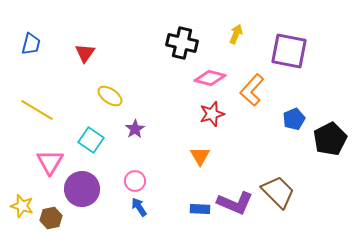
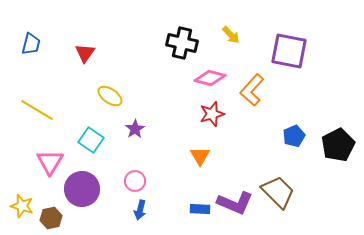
yellow arrow: moved 5 px left, 1 px down; rotated 114 degrees clockwise
blue pentagon: moved 17 px down
black pentagon: moved 8 px right, 6 px down
blue arrow: moved 1 px right, 3 px down; rotated 132 degrees counterclockwise
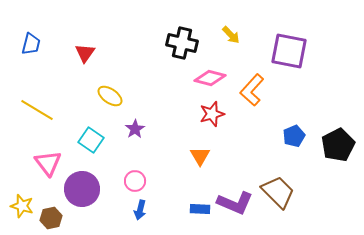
pink triangle: moved 2 px left, 1 px down; rotated 8 degrees counterclockwise
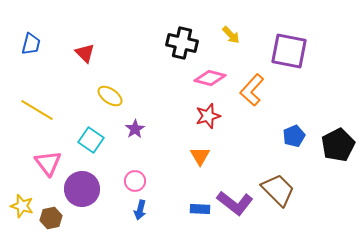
red triangle: rotated 20 degrees counterclockwise
red star: moved 4 px left, 2 px down
brown trapezoid: moved 2 px up
purple L-shape: rotated 15 degrees clockwise
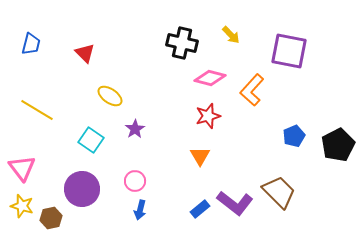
pink triangle: moved 26 px left, 5 px down
brown trapezoid: moved 1 px right, 2 px down
blue rectangle: rotated 42 degrees counterclockwise
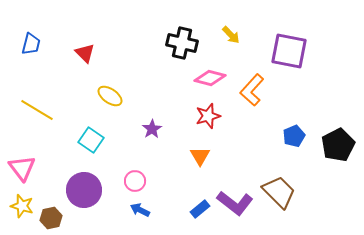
purple star: moved 17 px right
purple circle: moved 2 px right, 1 px down
blue arrow: rotated 102 degrees clockwise
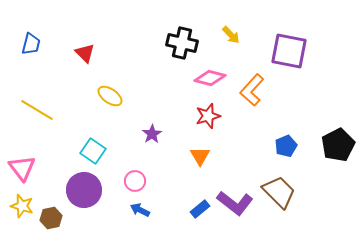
purple star: moved 5 px down
blue pentagon: moved 8 px left, 10 px down
cyan square: moved 2 px right, 11 px down
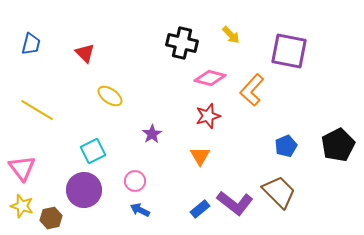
cyan square: rotated 30 degrees clockwise
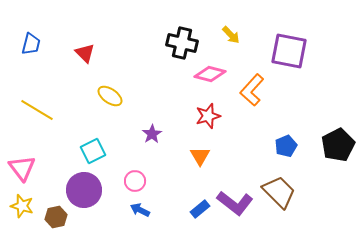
pink diamond: moved 4 px up
brown hexagon: moved 5 px right, 1 px up
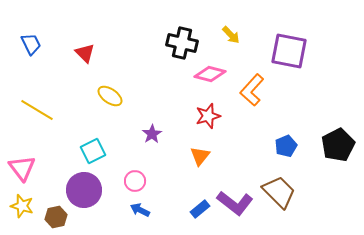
blue trapezoid: rotated 40 degrees counterclockwise
orange triangle: rotated 10 degrees clockwise
